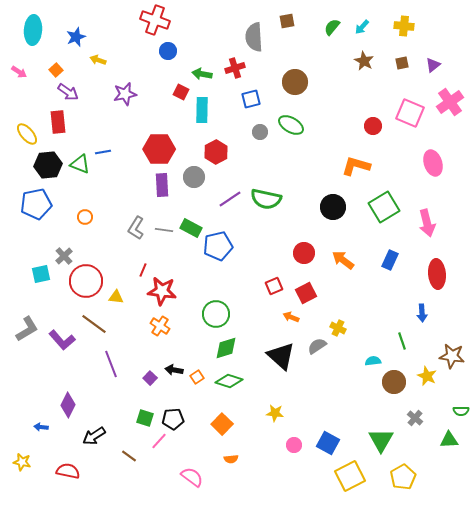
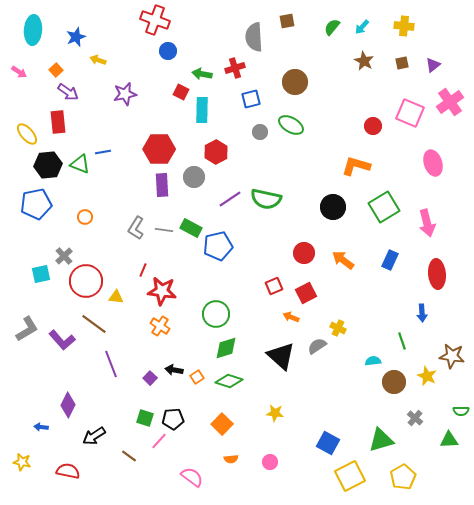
green triangle at (381, 440): rotated 44 degrees clockwise
pink circle at (294, 445): moved 24 px left, 17 px down
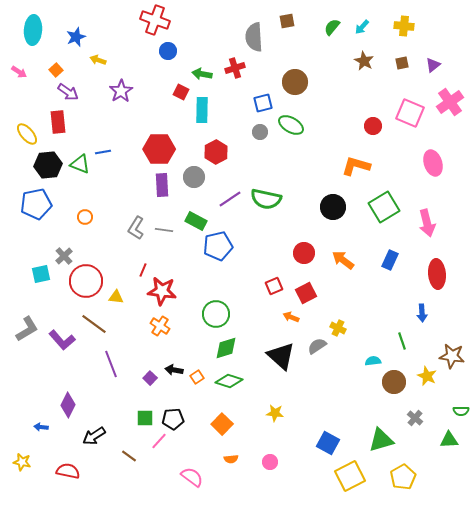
purple star at (125, 94): moved 4 px left, 3 px up; rotated 20 degrees counterclockwise
blue square at (251, 99): moved 12 px right, 4 px down
green rectangle at (191, 228): moved 5 px right, 7 px up
green square at (145, 418): rotated 18 degrees counterclockwise
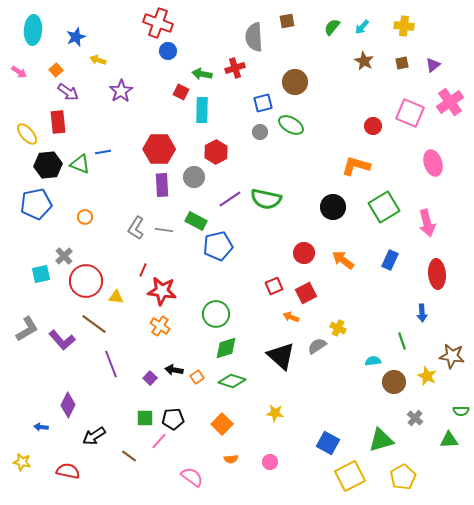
red cross at (155, 20): moved 3 px right, 3 px down
green diamond at (229, 381): moved 3 px right
